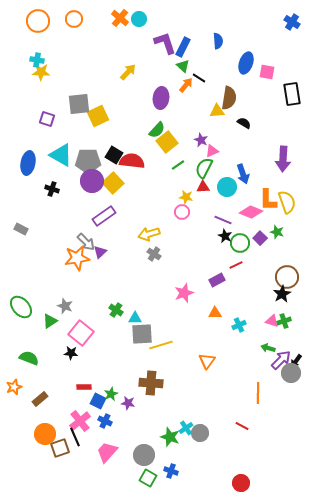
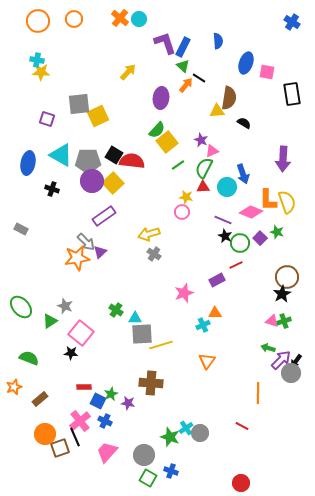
cyan cross at (239, 325): moved 36 px left
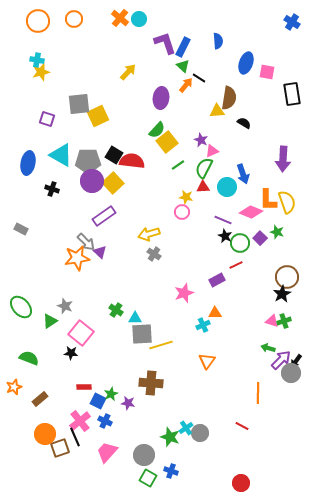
yellow star at (41, 72): rotated 18 degrees counterclockwise
purple triangle at (100, 252): rotated 32 degrees counterclockwise
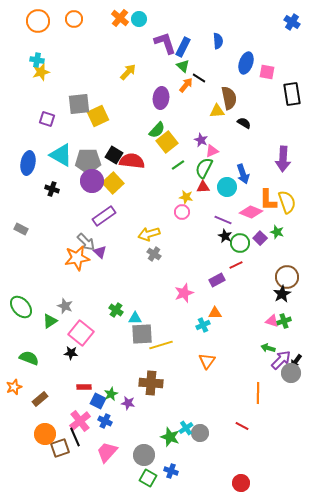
brown semicircle at (229, 98): rotated 20 degrees counterclockwise
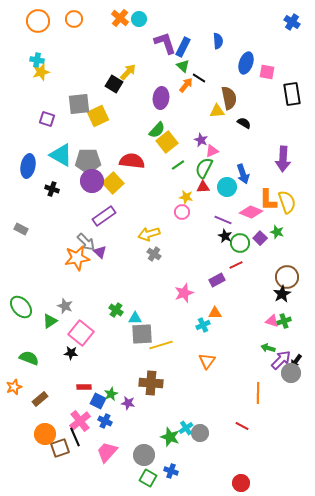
black square at (114, 155): moved 71 px up
blue ellipse at (28, 163): moved 3 px down
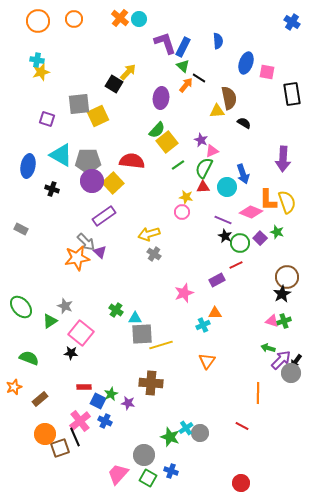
pink trapezoid at (107, 452): moved 11 px right, 22 px down
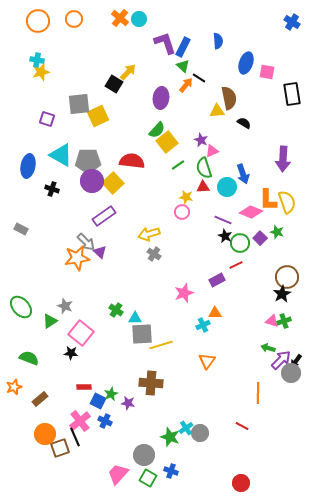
green semicircle at (204, 168): rotated 45 degrees counterclockwise
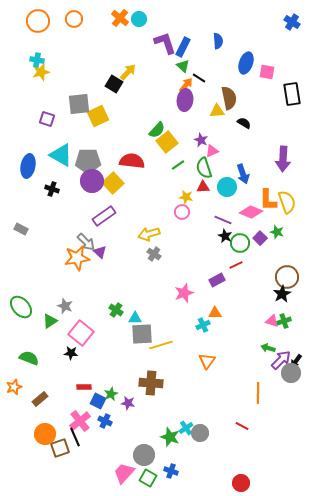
purple ellipse at (161, 98): moved 24 px right, 2 px down
pink trapezoid at (118, 474): moved 6 px right, 1 px up
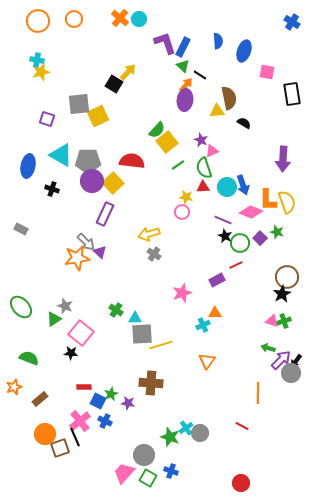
blue ellipse at (246, 63): moved 2 px left, 12 px up
black line at (199, 78): moved 1 px right, 3 px up
blue arrow at (243, 174): moved 11 px down
purple rectangle at (104, 216): moved 1 px right, 2 px up; rotated 30 degrees counterclockwise
pink star at (184, 293): moved 2 px left
green triangle at (50, 321): moved 4 px right, 2 px up
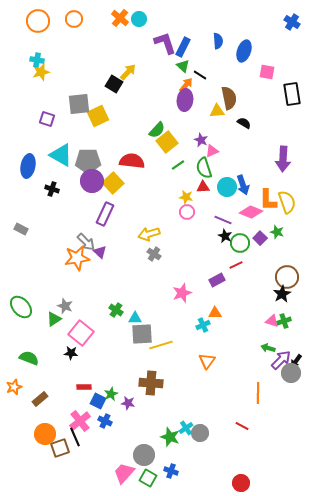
pink circle at (182, 212): moved 5 px right
